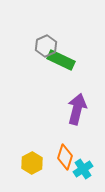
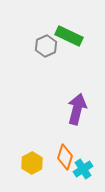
green rectangle: moved 8 px right, 24 px up
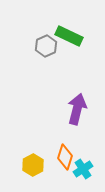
yellow hexagon: moved 1 px right, 2 px down
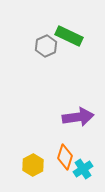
purple arrow: moved 1 px right, 8 px down; rotated 68 degrees clockwise
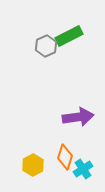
green rectangle: rotated 52 degrees counterclockwise
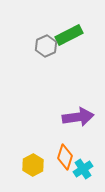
green rectangle: moved 1 px up
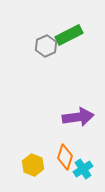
yellow hexagon: rotated 10 degrees counterclockwise
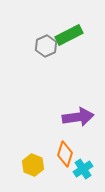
orange diamond: moved 3 px up
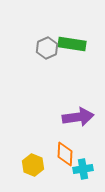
green rectangle: moved 3 px right, 9 px down; rotated 36 degrees clockwise
gray hexagon: moved 1 px right, 2 px down
orange diamond: rotated 15 degrees counterclockwise
cyan cross: rotated 24 degrees clockwise
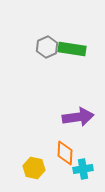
green rectangle: moved 5 px down
gray hexagon: moved 1 px up
orange diamond: moved 1 px up
yellow hexagon: moved 1 px right, 3 px down; rotated 10 degrees counterclockwise
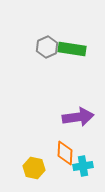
cyan cross: moved 3 px up
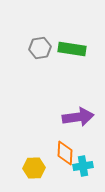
gray hexagon: moved 7 px left, 1 px down; rotated 15 degrees clockwise
yellow hexagon: rotated 15 degrees counterclockwise
